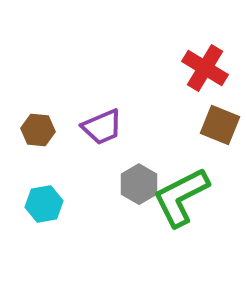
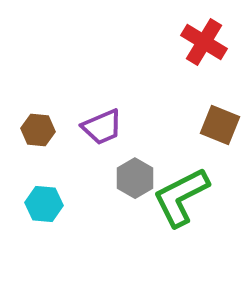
red cross: moved 1 px left, 26 px up
gray hexagon: moved 4 px left, 6 px up
cyan hexagon: rotated 15 degrees clockwise
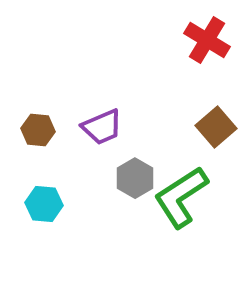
red cross: moved 3 px right, 2 px up
brown square: moved 4 px left, 2 px down; rotated 27 degrees clockwise
green L-shape: rotated 6 degrees counterclockwise
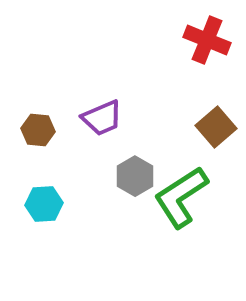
red cross: rotated 9 degrees counterclockwise
purple trapezoid: moved 9 px up
gray hexagon: moved 2 px up
cyan hexagon: rotated 9 degrees counterclockwise
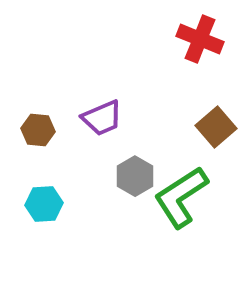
red cross: moved 7 px left, 1 px up
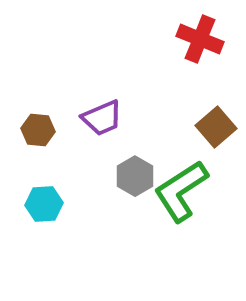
green L-shape: moved 6 px up
